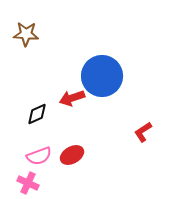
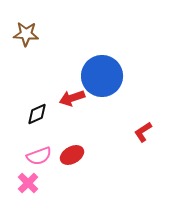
pink cross: rotated 20 degrees clockwise
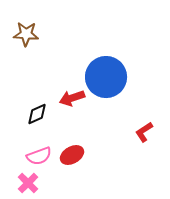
blue circle: moved 4 px right, 1 px down
red L-shape: moved 1 px right
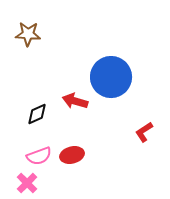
brown star: moved 2 px right
blue circle: moved 5 px right
red arrow: moved 3 px right, 3 px down; rotated 35 degrees clockwise
red ellipse: rotated 15 degrees clockwise
pink cross: moved 1 px left
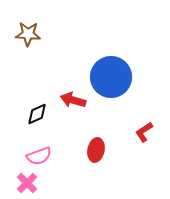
red arrow: moved 2 px left, 1 px up
red ellipse: moved 24 px right, 5 px up; rotated 65 degrees counterclockwise
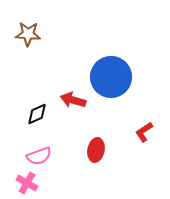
pink cross: rotated 15 degrees counterclockwise
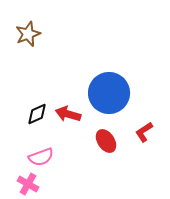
brown star: rotated 25 degrees counterclockwise
blue circle: moved 2 px left, 16 px down
red arrow: moved 5 px left, 14 px down
red ellipse: moved 10 px right, 9 px up; rotated 45 degrees counterclockwise
pink semicircle: moved 2 px right, 1 px down
pink cross: moved 1 px right, 1 px down
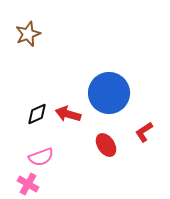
red ellipse: moved 4 px down
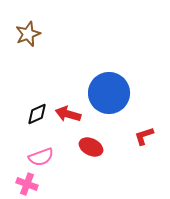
red L-shape: moved 4 px down; rotated 15 degrees clockwise
red ellipse: moved 15 px left, 2 px down; rotated 30 degrees counterclockwise
pink cross: moved 1 px left; rotated 10 degrees counterclockwise
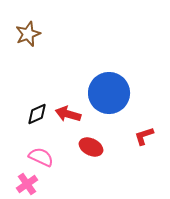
pink semicircle: rotated 135 degrees counterclockwise
pink cross: rotated 35 degrees clockwise
